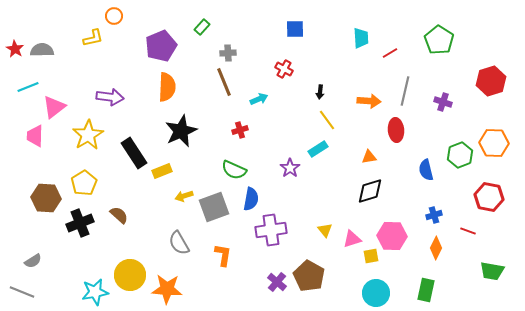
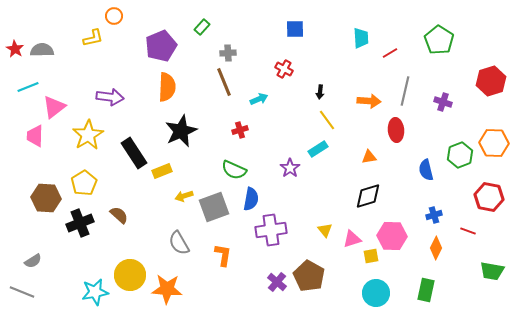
black diamond at (370, 191): moved 2 px left, 5 px down
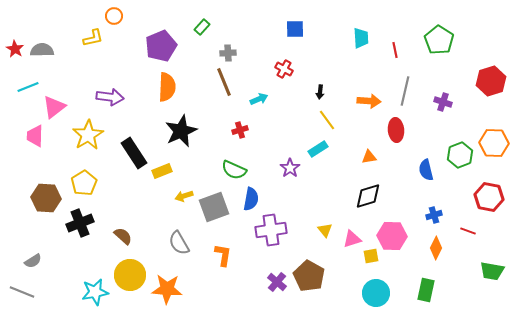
red line at (390, 53): moved 5 px right, 3 px up; rotated 70 degrees counterclockwise
brown semicircle at (119, 215): moved 4 px right, 21 px down
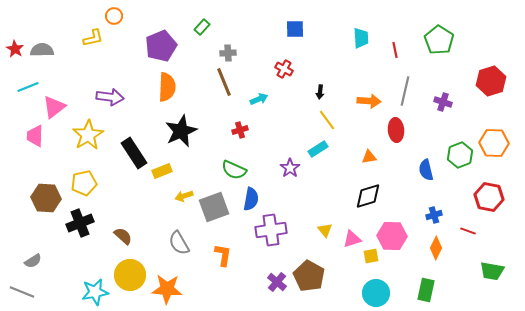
yellow pentagon at (84, 183): rotated 20 degrees clockwise
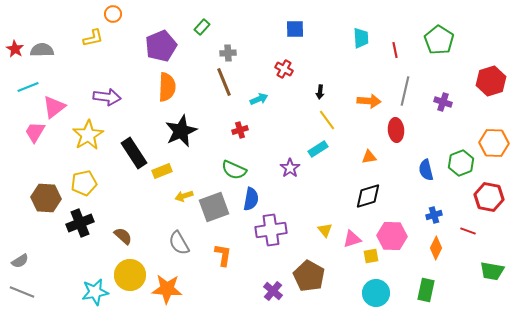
orange circle at (114, 16): moved 1 px left, 2 px up
purple arrow at (110, 97): moved 3 px left
pink trapezoid at (35, 136): moved 4 px up; rotated 30 degrees clockwise
green hexagon at (460, 155): moved 1 px right, 8 px down
gray semicircle at (33, 261): moved 13 px left
purple cross at (277, 282): moved 4 px left, 9 px down
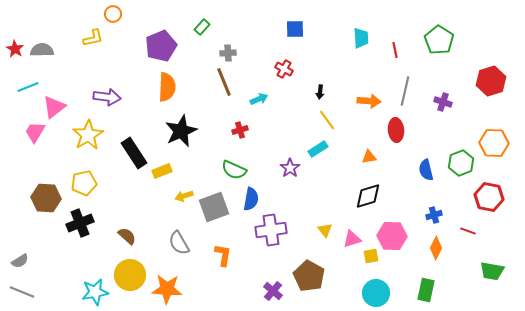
brown semicircle at (123, 236): moved 4 px right
